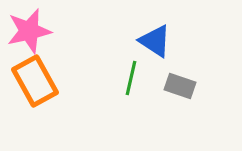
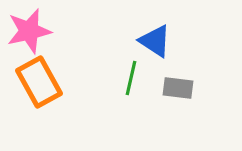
orange rectangle: moved 4 px right, 1 px down
gray rectangle: moved 2 px left, 2 px down; rotated 12 degrees counterclockwise
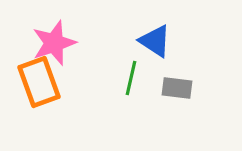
pink star: moved 25 px right, 12 px down; rotated 6 degrees counterclockwise
orange rectangle: rotated 9 degrees clockwise
gray rectangle: moved 1 px left
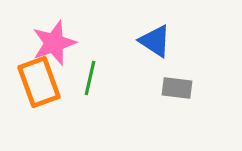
green line: moved 41 px left
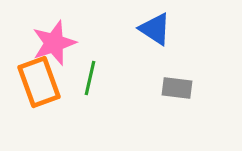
blue triangle: moved 12 px up
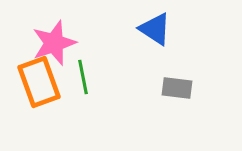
green line: moved 7 px left, 1 px up; rotated 24 degrees counterclockwise
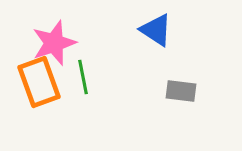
blue triangle: moved 1 px right, 1 px down
gray rectangle: moved 4 px right, 3 px down
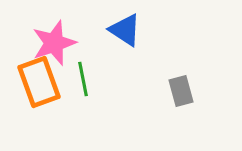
blue triangle: moved 31 px left
green line: moved 2 px down
gray rectangle: rotated 68 degrees clockwise
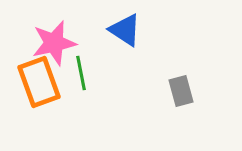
pink star: rotated 6 degrees clockwise
green line: moved 2 px left, 6 px up
